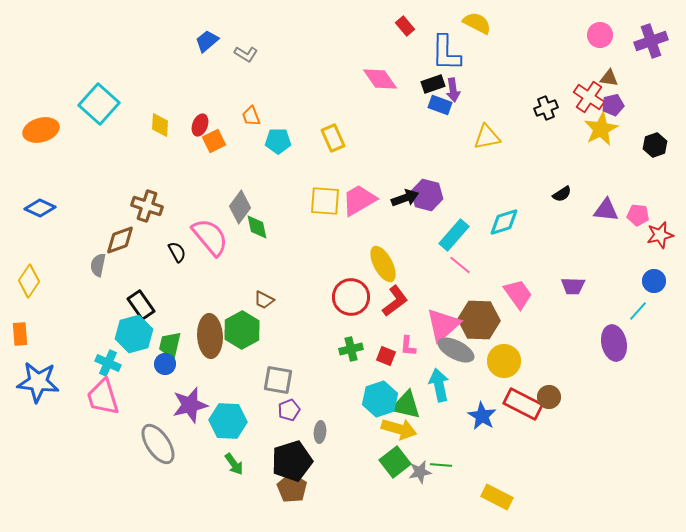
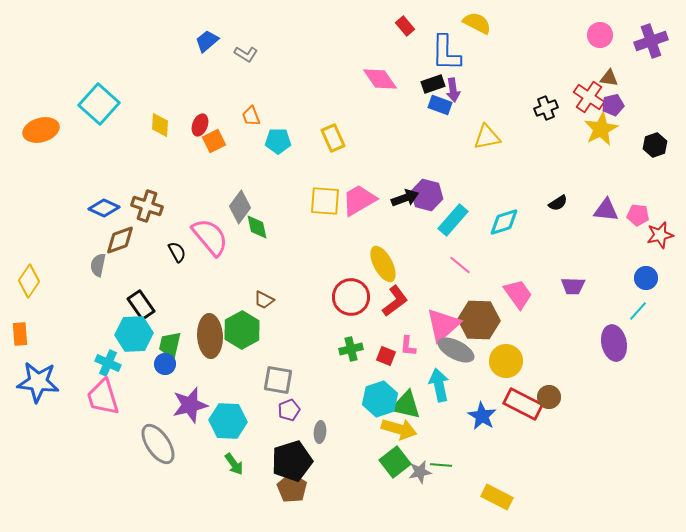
black semicircle at (562, 194): moved 4 px left, 9 px down
blue diamond at (40, 208): moved 64 px right
cyan rectangle at (454, 235): moved 1 px left, 15 px up
blue circle at (654, 281): moved 8 px left, 3 px up
cyan hexagon at (134, 334): rotated 12 degrees clockwise
yellow circle at (504, 361): moved 2 px right
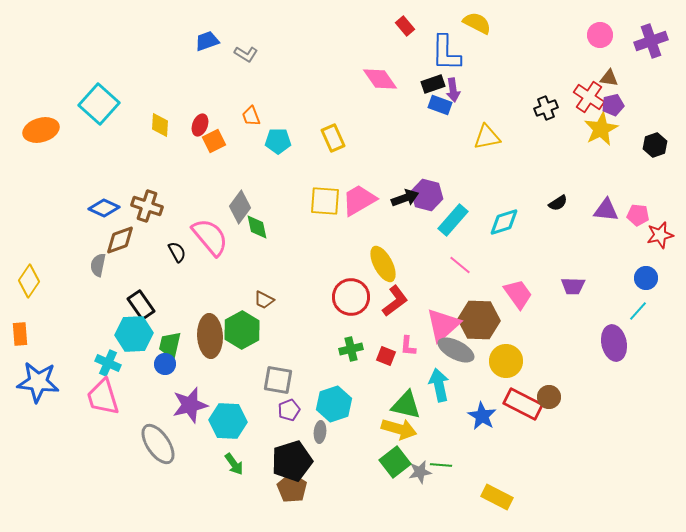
blue trapezoid at (207, 41): rotated 20 degrees clockwise
cyan hexagon at (380, 399): moved 46 px left, 5 px down
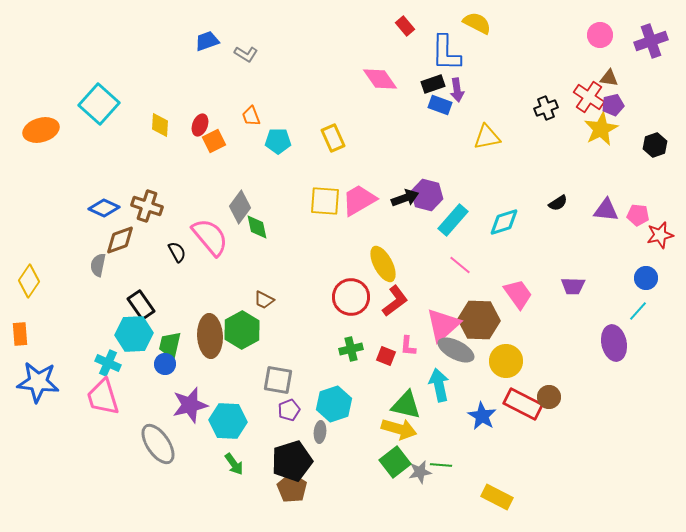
purple arrow at (453, 90): moved 4 px right
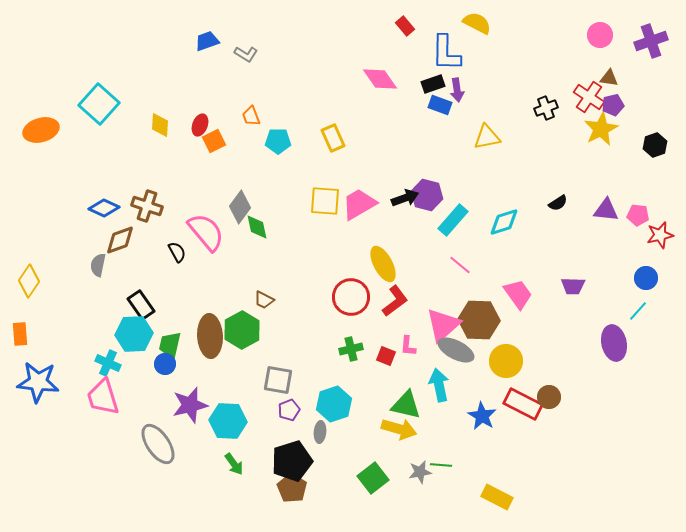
pink trapezoid at (359, 200): moved 4 px down
pink semicircle at (210, 237): moved 4 px left, 5 px up
green square at (395, 462): moved 22 px left, 16 px down
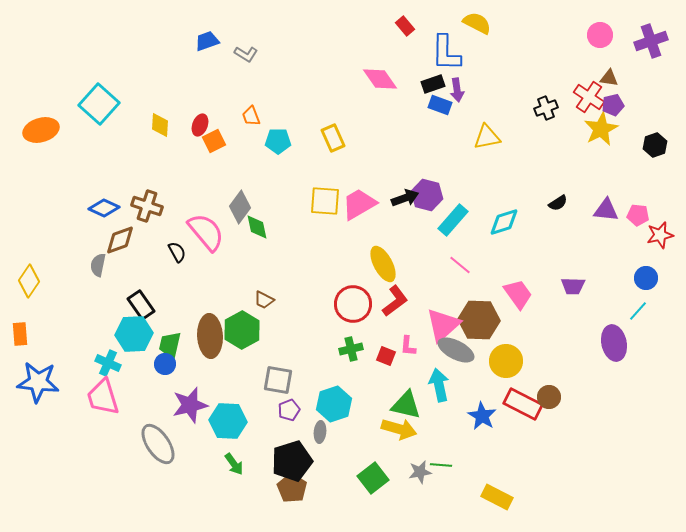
red circle at (351, 297): moved 2 px right, 7 px down
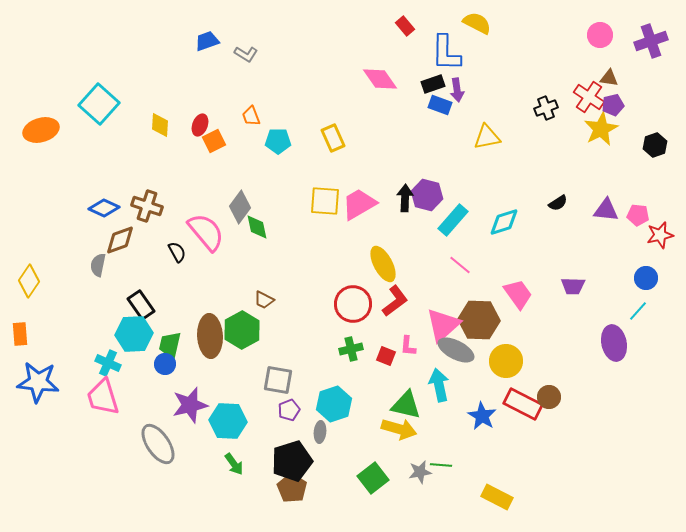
black arrow at (405, 198): rotated 68 degrees counterclockwise
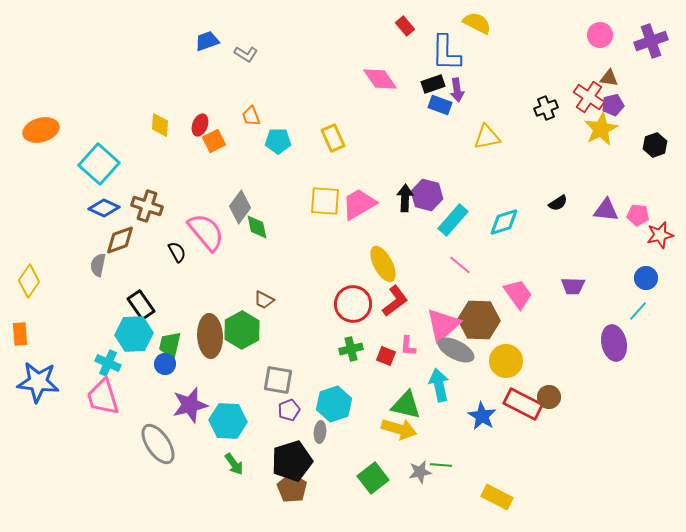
cyan square at (99, 104): moved 60 px down
